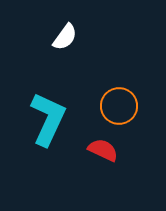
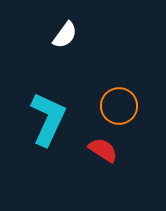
white semicircle: moved 2 px up
red semicircle: rotated 8 degrees clockwise
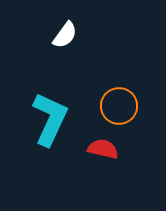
cyan L-shape: moved 2 px right
red semicircle: moved 1 px up; rotated 20 degrees counterclockwise
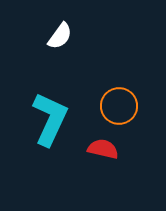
white semicircle: moved 5 px left, 1 px down
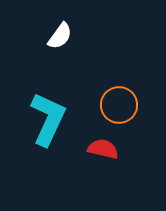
orange circle: moved 1 px up
cyan L-shape: moved 2 px left
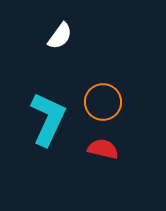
orange circle: moved 16 px left, 3 px up
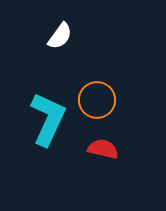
orange circle: moved 6 px left, 2 px up
